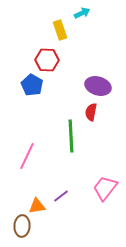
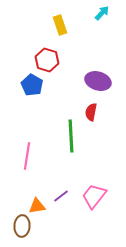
cyan arrow: moved 20 px right; rotated 21 degrees counterclockwise
yellow rectangle: moved 5 px up
red hexagon: rotated 15 degrees clockwise
purple ellipse: moved 5 px up
pink line: rotated 16 degrees counterclockwise
pink trapezoid: moved 11 px left, 8 px down
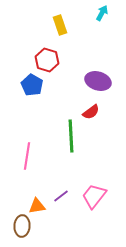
cyan arrow: rotated 14 degrees counterclockwise
red semicircle: rotated 138 degrees counterclockwise
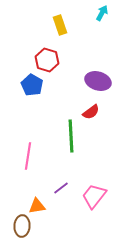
pink line: moved 1 px right
purple line: moved 8 px up
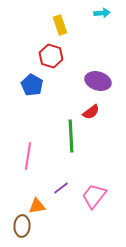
cyan arrow: rotated 56 degrees clockwise
red hexagon: moved 4 px right, 4 px up
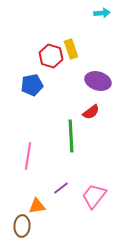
yellow rectangle: moved 11 px right, 24 px down
blue pentagon: rotated 30 degrees clockwise
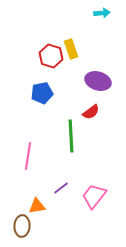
blue pentagon: moved 10 px right, 8 px down
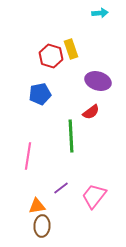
cyan arrow: moved 2 px left
blue pentagon: moved 2 px left, 1 px down
brown ellipse: moved 20 px right
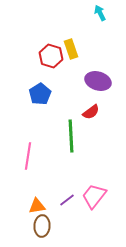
cyan arrow: rotated 112 degrees counterclockwise
blue pentagon: rotated 20 degrees counterclockwise
purple line: moved 6 px right, 12 px down
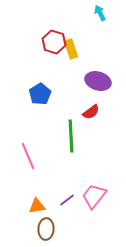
red hexagon: moved 3 px right, 14 px up
pink line: rotated 32 degrees counterclockwise
brown ellipse: moved 4 px right, 3 px down
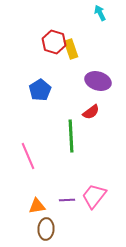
blue pentagon: moved 4 px up
purple line: rotated 35 degrees clockwise
